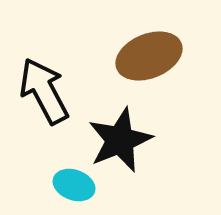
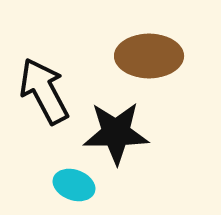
brown ellipse: rotated 22 degrees clockwise
black star: moved 4 px left, 7 px up; rotated 22 degrees clockwise
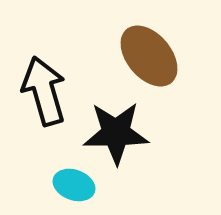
brown ellipse: rotated 50 degrees clockwise
black arrow: rotated 12 degrees clockwise
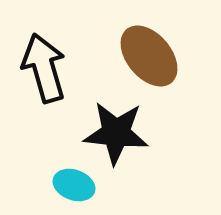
black arrow: moved 23 px up
black star: rotated 6 degrees clockwise
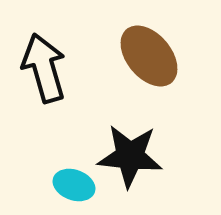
black star: moved 14 px right, 23 px down
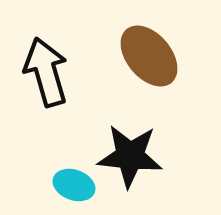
black arrow: moved 2 px right, 4 px down
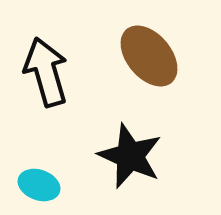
black star: rotated 18 degrees clockwise
cyan ellipse: moved 35 px left
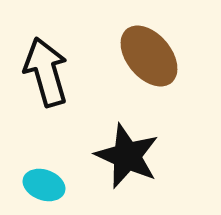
black star: moved 3 px left
cyan ellipse: moved 5 px right
